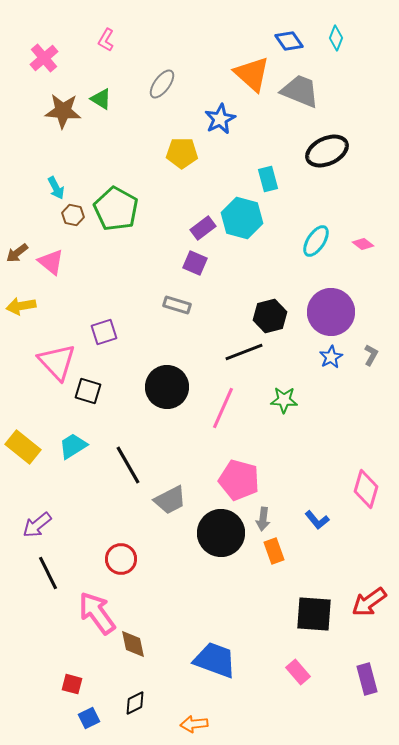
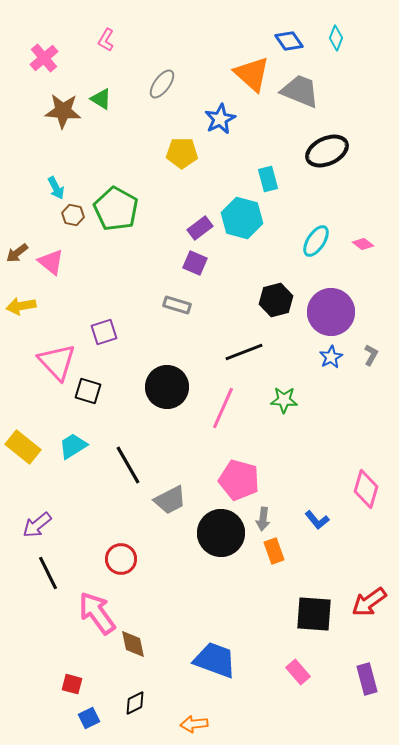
purple rectangle at (203, 228): moved 3 px left
black hexagon at (270, 316): moved 6 px right, 16 px up
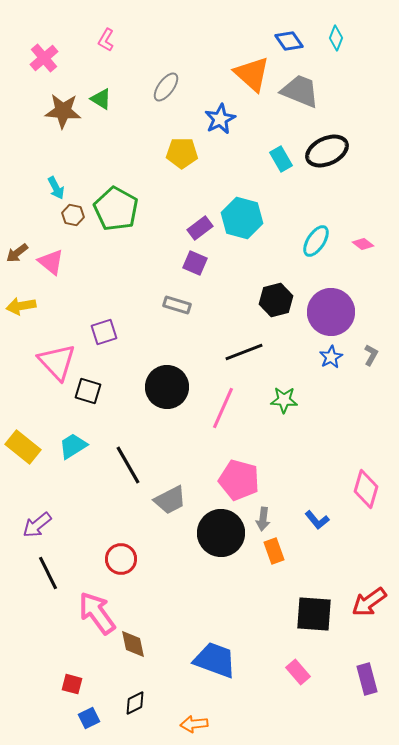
gray ellipse at (162, 84): moved 4 px right, 3 px down
cyan rectangle at (268, 179): moved 13 px right, 20 px up; rotated 15 degrees counterclockwise
